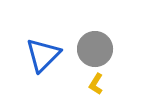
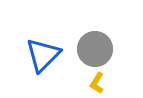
yellow L-shape: moved 1 px right, 1 px up
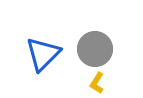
blue triangle: moved 1 px up
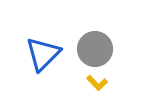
yellow L-shape: rotated 75 degrees counterclockwise
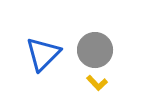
gray circle: moved 1 px down
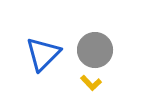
yellow L-shape: moved 6 px left
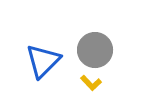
blue triangle: moved 7 px down
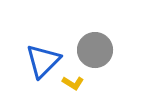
yellow L-shape: moved 18 px left; rotated 15 degrees counterclockwise
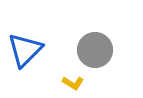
blue triangle: moved 18 px left, 11 px up
